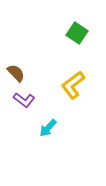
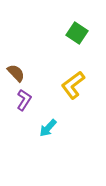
purple L-shape: rotated 95 degrees counterclockwise
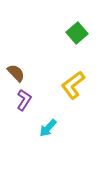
green square: rotated 15 degrees clockwise
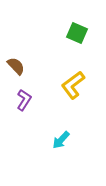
green square: rotated 25 degrees counterclockwise
brown semicircle: moved 7 px up
cyan arrow: moved 13 px right, 12 px down
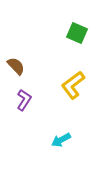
cyan arrow: rotated 18 degrees clockwise
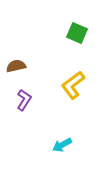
brown semicircle: rotated 60 degrees counterclockwise
cyan arrow: moved 1 px right, 5 px down
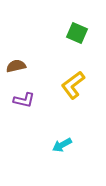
purple L-shape: rotated 70 degrees clockwise
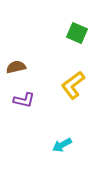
brown semicircle: moved 1 px down
